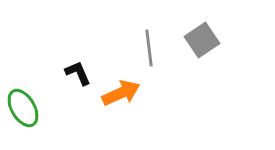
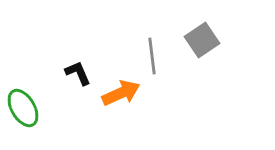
gray line: moved 3 px right, 8 px down
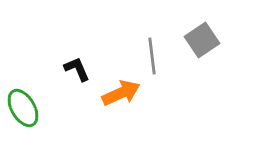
black L-shape: moved 1 px left, 4 px up
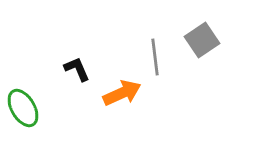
gray line: moved 3 px right, 1 px down
orange arrow: moved 1 px right
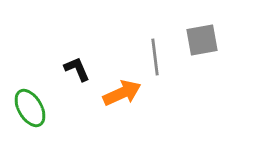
gray square: rotated 24 degrees clockwise
green ellipse: moved 7 px right
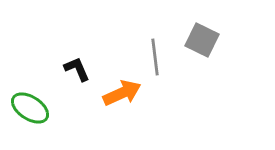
gray square: rotated 36 degrees clockwise
green ellipse: rotated 27 degrees counterclockwise
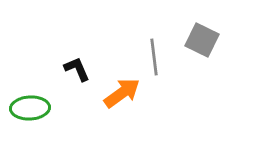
gray line: moved 1 px left
orange arrow: rotated 12 degrees counterclockwise
green ellipse: rotated 36 degrees counterclockwise
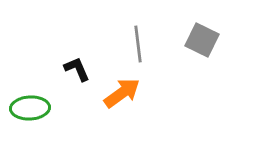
gray line: moved 16 px left, 13 px up
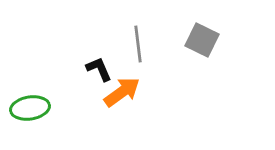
black L-shape: moved 22 px right
orange arrow: moved 1 px up
green ellipse: rotated 6 degrees counterclockwise
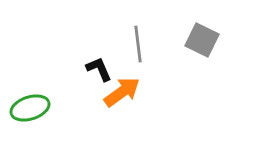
green ellipse: rotated 9 degrees counterclockwise
